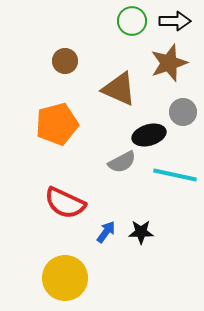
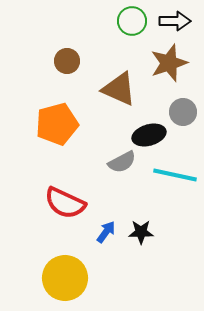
brown circle: moved 2 px right
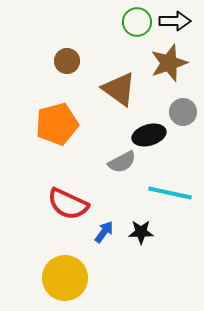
green circle: moved 5 px right, 1 px down
brown triangle: rotated 12 degrees clockwise
cyan line: moved 5 px left, 18 px down
red semicircle: moved 3 px right, 1 px down
blue arrow: moved 2 px left
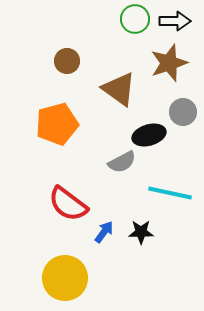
green circle: moved 2 px left, 3 px up
red semicircle: rotated 12 degrees clockwise
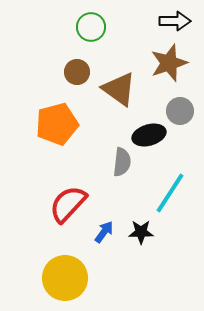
green circle: moved 44 px left, 8 px down
brown circle: moved 10 px right, 11 px down
gray circle: moved 3 px left, 1 px up
gray semicircle: rotated 56 degrees counterclockwise
cyan line: rotated 69 degrees counterclockwise
red semicircle: rotated 96 degrees clockwise
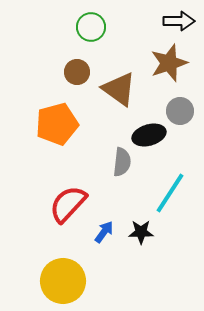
black arrow: moved 4 px right
yellow circle: moved 2 px left, 3 px down
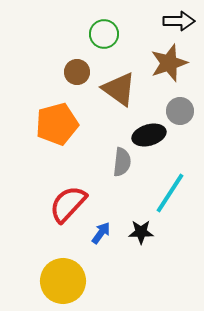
green circle: moved 13 px right, 7 px down
blue arrow: moved 3 px left, 1 px down
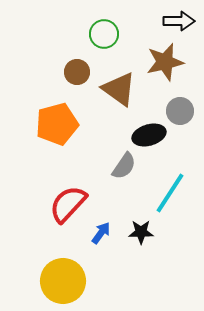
brown star: moved 4 px left, 1 px up; rotated 6 degrees clockwise
gray semicircle: moved 2 px right, 4 px down; rotated 28 degrees clockwise
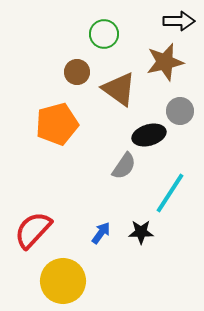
red semicircle: moved 35 px left, 26 px down
